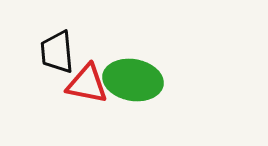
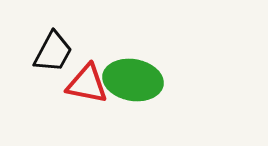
black trapezoid: moved 4 px left; rotated 147 degrees counterclockwise
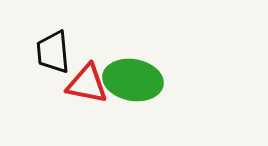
black trapezoid: rotated 147 degrees clockwise
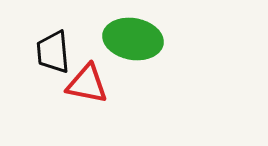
green ellipse: moved 41 px up
